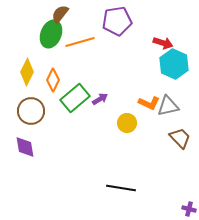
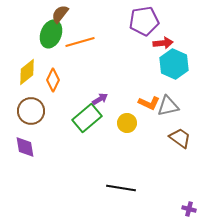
purple pentagon: moved 27 px right
red arrow: rotated 24 degrees counterclockwise
yellow diamond: rotated 24 degrees clockwise
green rectangle: moved 12 px right, 20 px down
brown trapezoid: rotated 10 degrees counterclockwise
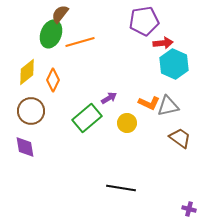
purple arrow: moved 9 px right, 1 px up
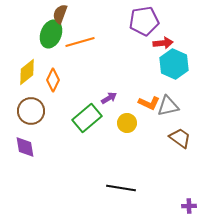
brown semicircle: rotated 18 degrees counterclockwise
purple cross: moved 3 px up; rotated 16 degrees counterclockwise
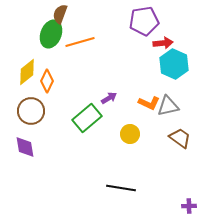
orange diamond: moved 6 px left, 1 px down
yellow circle: moved 3 px right, 11 px down
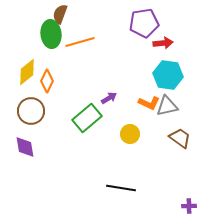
purple pentagon: moved 2 px down
green ellipse: rotated 28 degrees counterclockwise
cyan hexagon: moved 6 px left, 11 px down; rotated 16 degrees counterclockwise
gray triangle: moved 1 px left
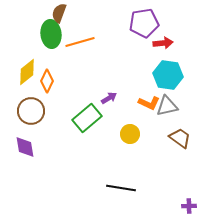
brown semicircle: moved 1 px left, 1 px up
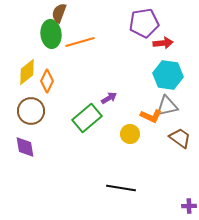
orange L-shape: moved 2 px right, 13 px down
